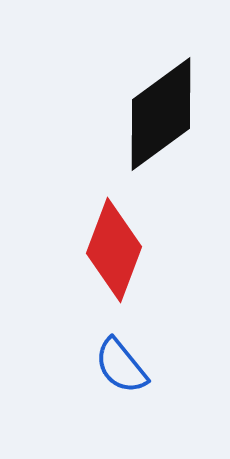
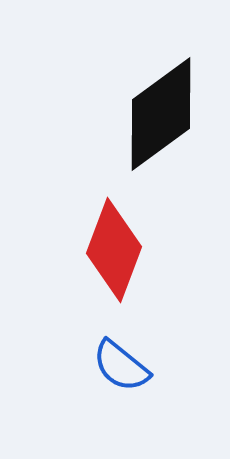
blue semicircle: rotated 12 degrees counterclockwise
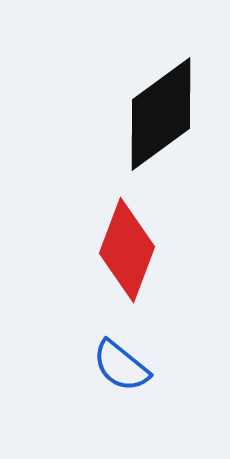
red diamond: moved 13 px right
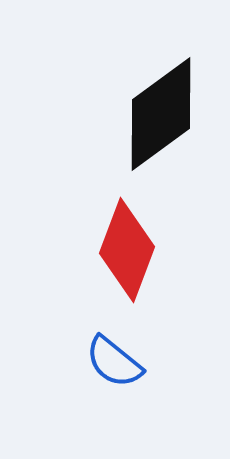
blue semicircle: moved 7 px left, 4 px up
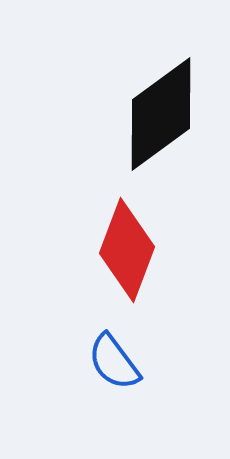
blue semicircle: rotated 14 degrees clockwise
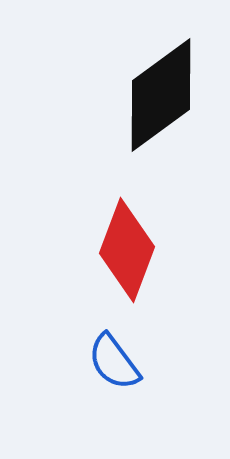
black diamond: moved 19 px up
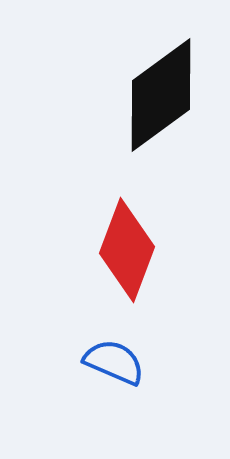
blue semicircle: rotated 150 degrees clockwise
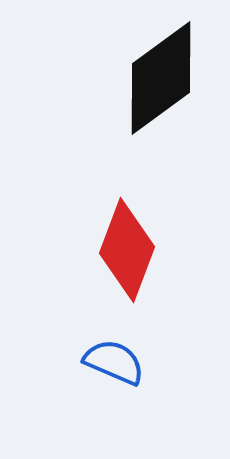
black diamond: moved 17 px up
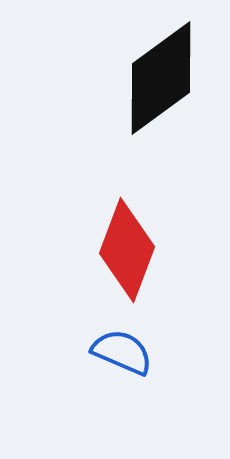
blue semicircle: moved 8 px right, 10 px up
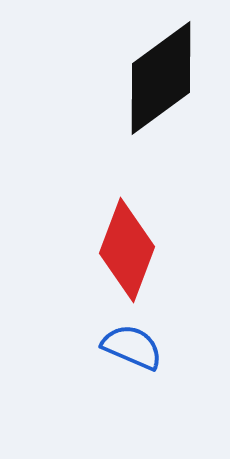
blue semicircle: moved 10 px right, 5 px up
